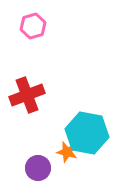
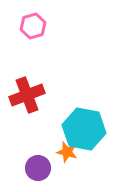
cyan hexagon: moved 3 px left, 4 px up
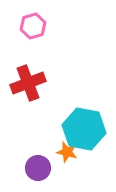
red cross: moved 1 px right, 12 px up
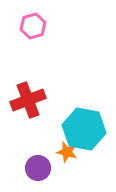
red cross: moved 17 px down
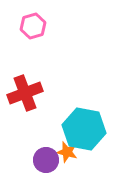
red cross: moved 3 px left, 7 px up
purple circle: moved 8 px right, 8 px up
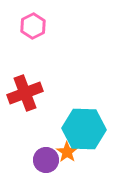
pink hexagon: rotated 10 degrees counterclockwise
cyan hexagon: rotated 9 degrees counterclockwise
orange star: rotated 20 degrees clockwise
